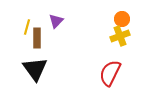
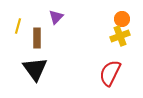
purple triangle: moved 4 px up
yellow line: moved 9 px left, 1 px up
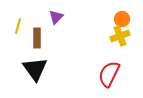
red semicircle: moved 1 px left, 1 px down
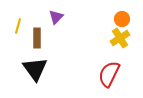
yellow cross: moved 2 px down; rotated 12 degrees counterclockwise
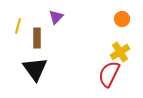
yellow cross: moved 14 px down
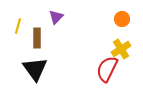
yellow cross: moved 1 px right, 3 px up
red semicircle: moved 2 px left, 5 px up
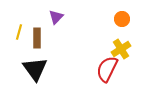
yellow line: moved 1 px right, 6 px down
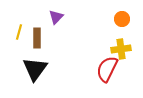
yellow cross: rotated 24 degrees clockwise
black triangle: rotated 12 degrees clockwise
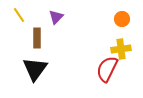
yellow line: moved 17 px up; rotated 49 degrees counterclockwise
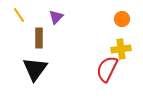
brown rectangle: moved 2 px right
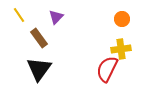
brown rectangle: rotated 36 degrees counterclockwise
black triangle: moved 4 px right
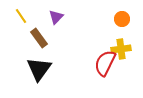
yellow line: moved 2 px right, 1 px down
red semicircle: moved 2 px left, 6 px up
